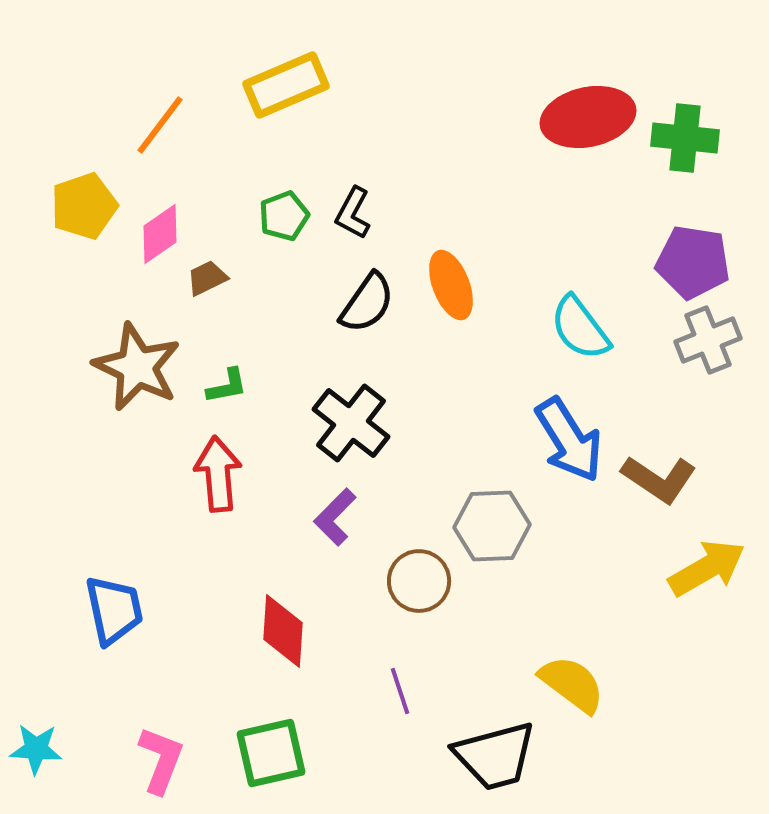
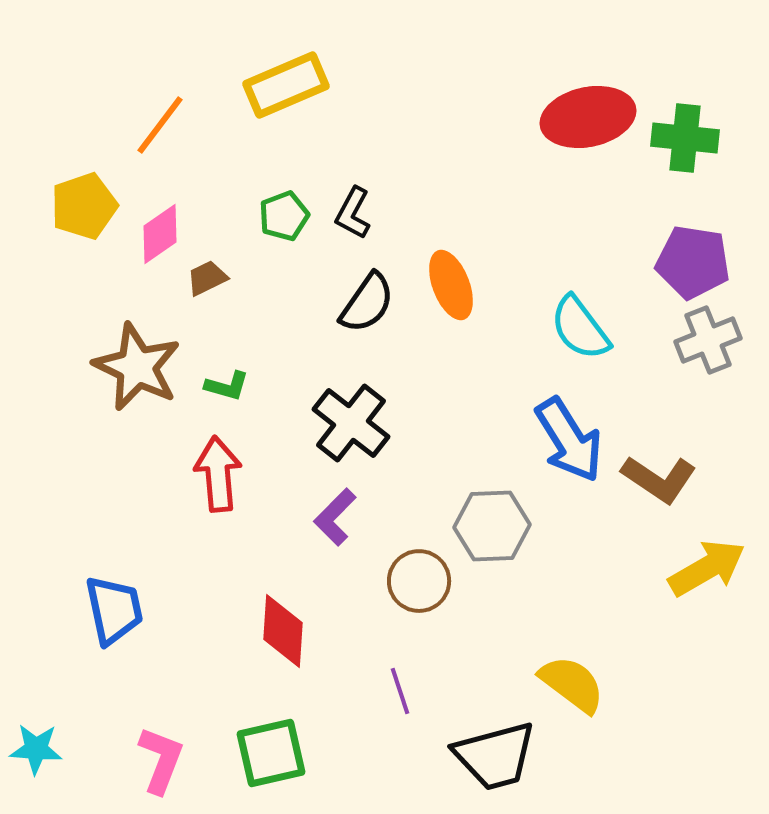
green L-shape: rotated 27 degrees clockwise
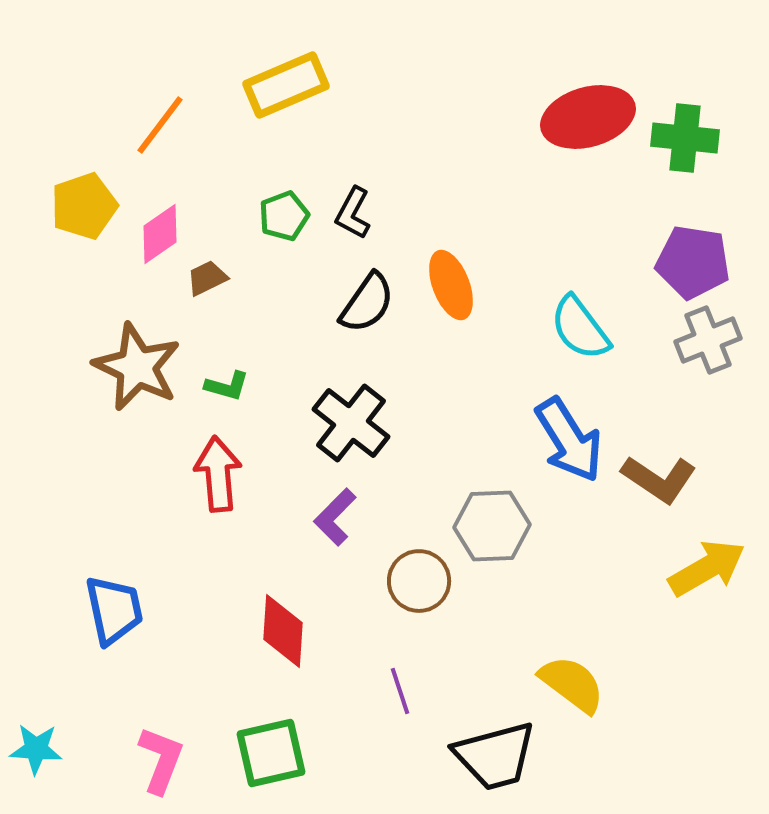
red ellipse: rotated 4 degrees counterclockwise
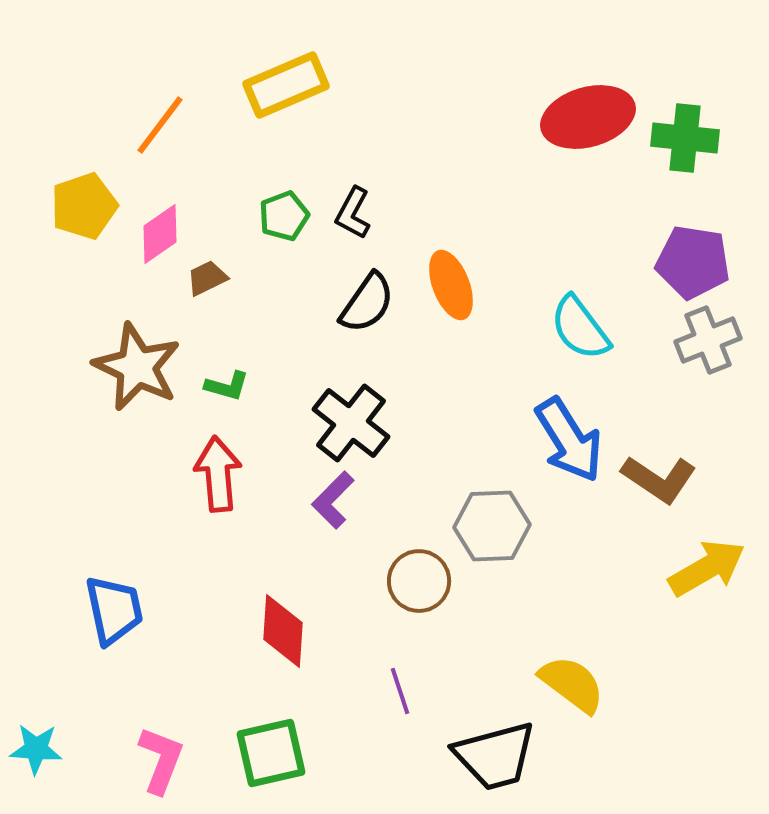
purple L-shape: moved 2 px left, 17 px up
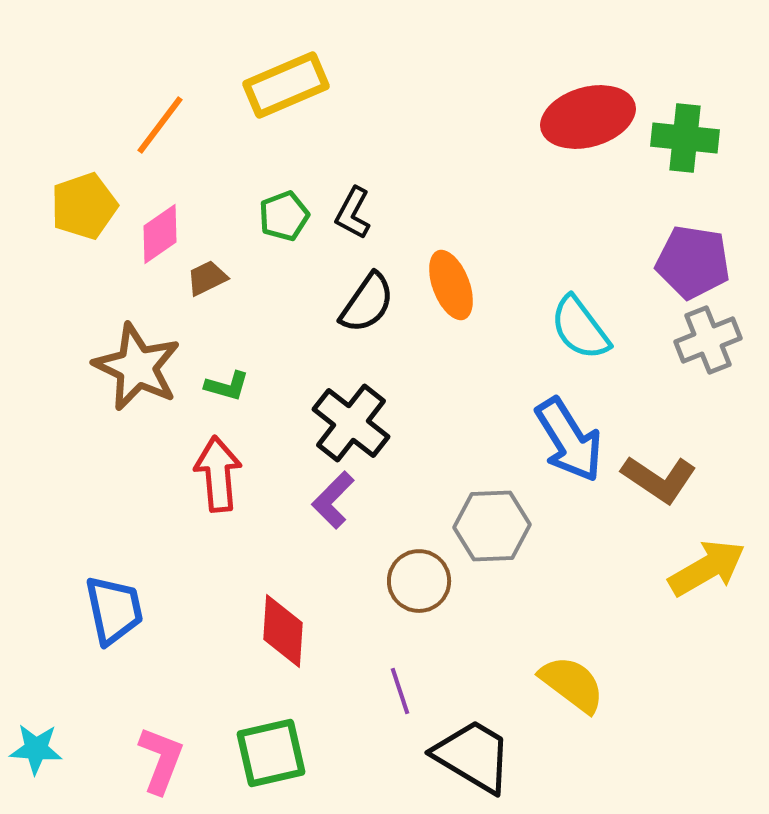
black trapezoid: moved 22 px left; rotated 134 degrees counterclockwise
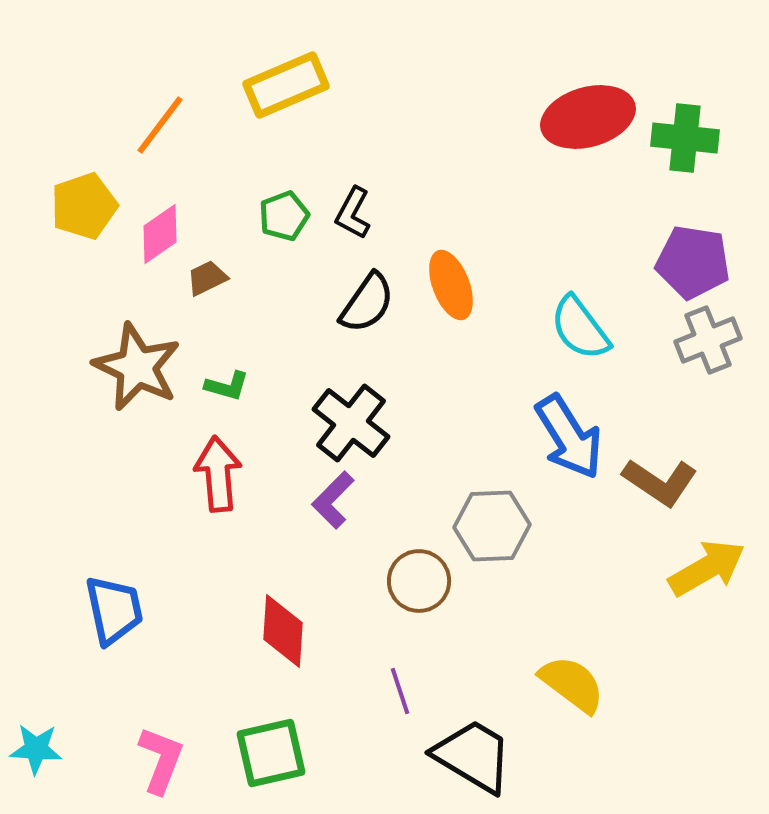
blue arrow: moved 3 px up
brown L-shape: moved 1 px right, 3 px down
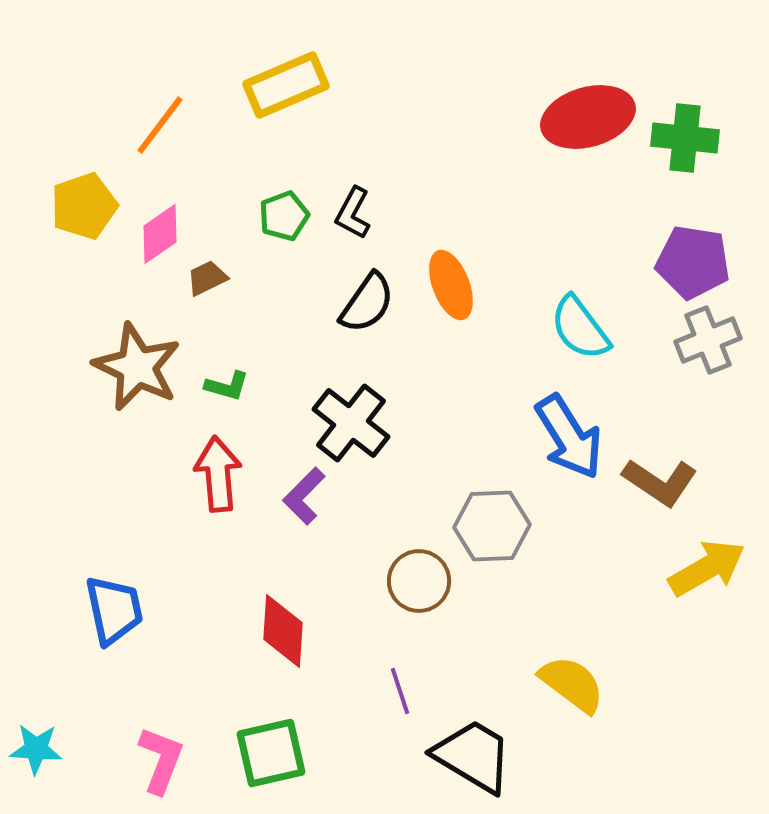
purple L-shape: moved 29 px left, 4 px up
